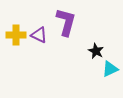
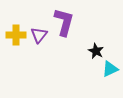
purple L-shape: moved 2 px left
purple triangle: rotated 42 degrees clockwise
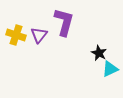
yellow cross: rotated 18 degrees clockwise
black star: moved 3 px right, 2 px down
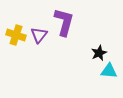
black star: rotated 21 degrees clockwise
cyan triangle: moved 1 px left, 2 px down; rotated 30 degrees clockwise
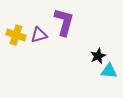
purple triangle: rotated 36 degrees clockwise
black star: moved 1 px left, 3 px down
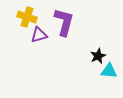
yellow cross: moved 11 px right, 18 px up
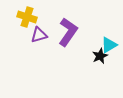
purple L-shape: moved 4 px right, 10 px down; rotated 20 degrees clockwise
black star: moved 2 px right
cyan triangle: moved 26 px up; rotated 36 degrees counterclockwise
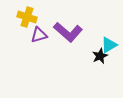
purple L-shape: rotated 96 degrees clockwise
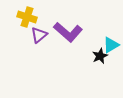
purple triangle: rotated 24 degrees counterclockwise
cyan triangle: moved 2 px right
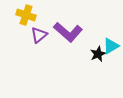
yellow cross: moved 1 px left, 2 px up
cyan triangle: moved 1 px down
black star: moved 2 px left, 2 px up
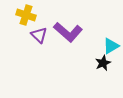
purple triangle: rotated 36 degrees counterclockwise
black star: moved 5 px right, 9 px down
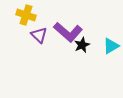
black star: moved 21 px left, 18 px up
